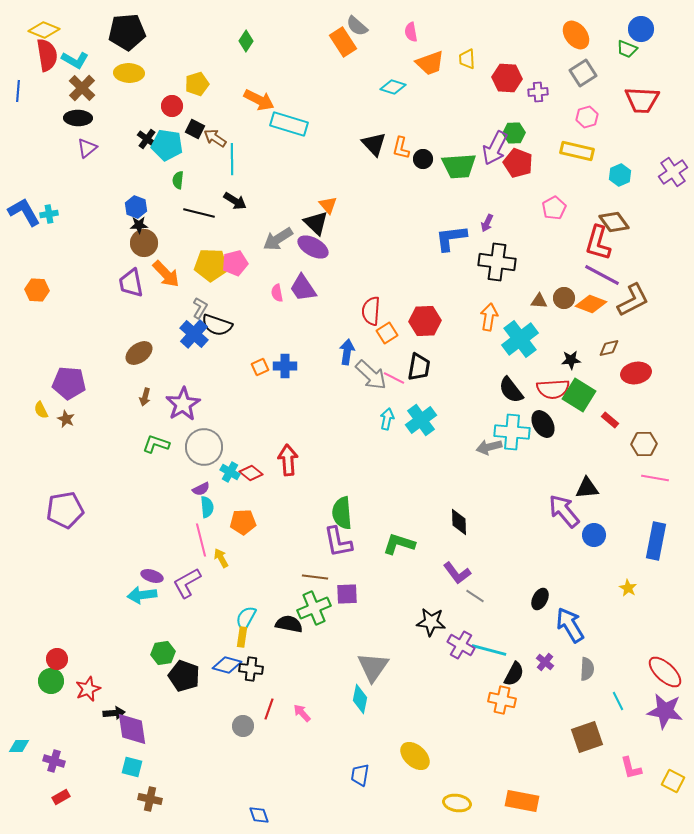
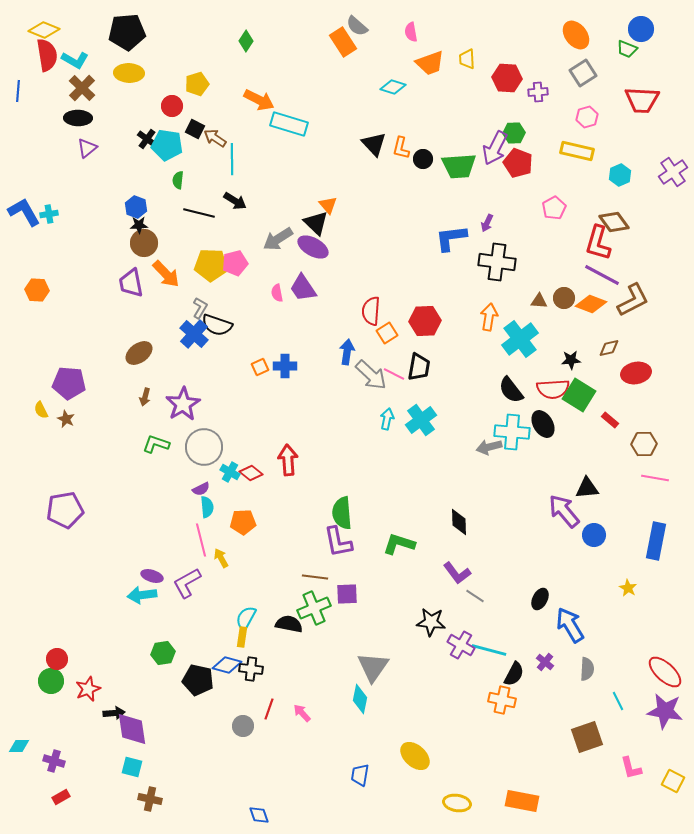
pink line at (394, 378): moved 4 px up
black pentagon at (184, 676): moved 14 px right, 4 px down; rotated 8 degrees counterclockwise
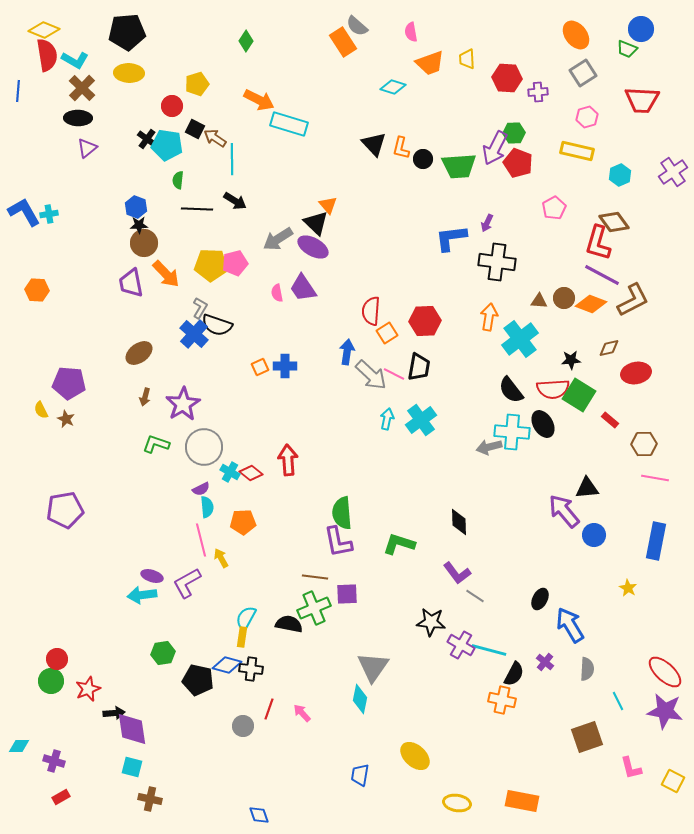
black line at (199, 213): moved 2 px left, 4 px up; rotated 12 degrees counterclockwise
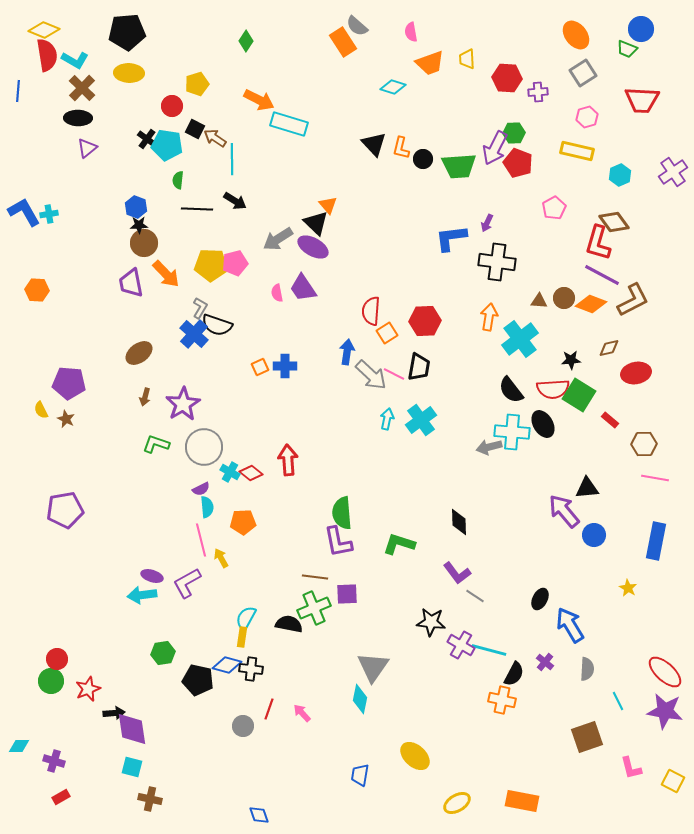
yellow ellipse at (457, 803): rotated 40 degrees counterclockwise
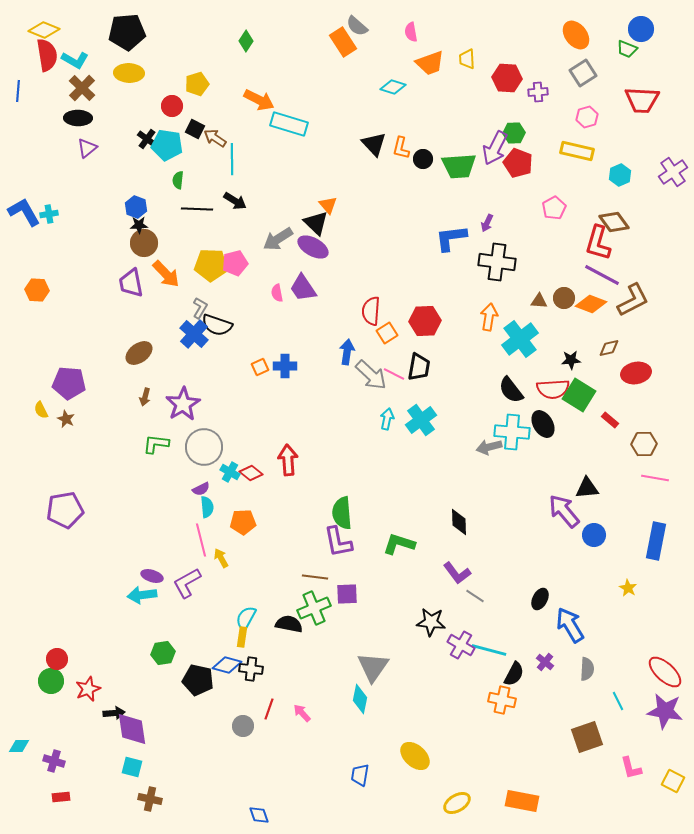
green L-shape at (156, 444): rotated 12 degrees counterclockwise
red rectangle at (61, 797): rotated 24 degrees clockwise
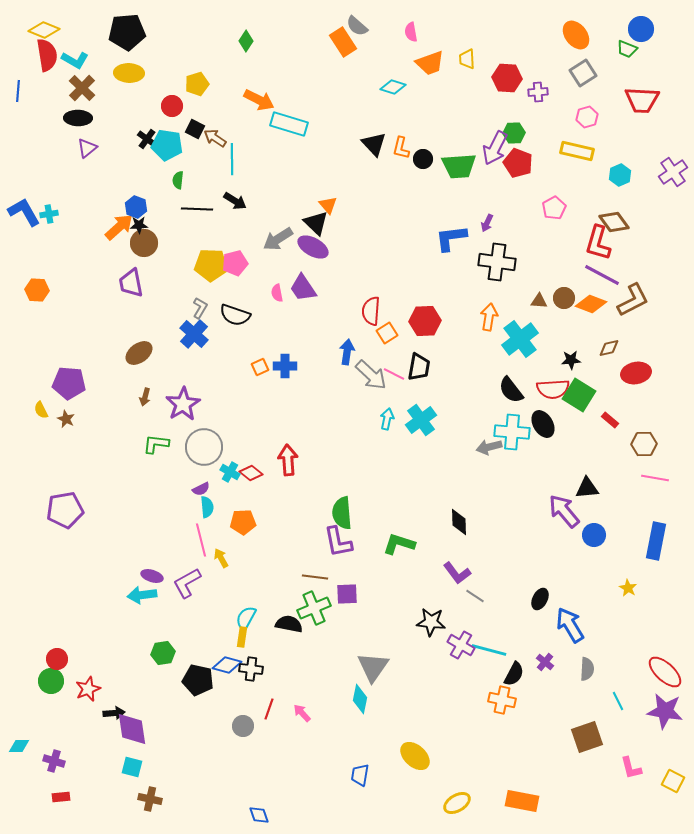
orange arrow at (166, 274): moved 47 px left, 47 px up; rotated 88 degrees counterclockwise
black semicircle at (217, 325): moved 18 px right, 10 px up
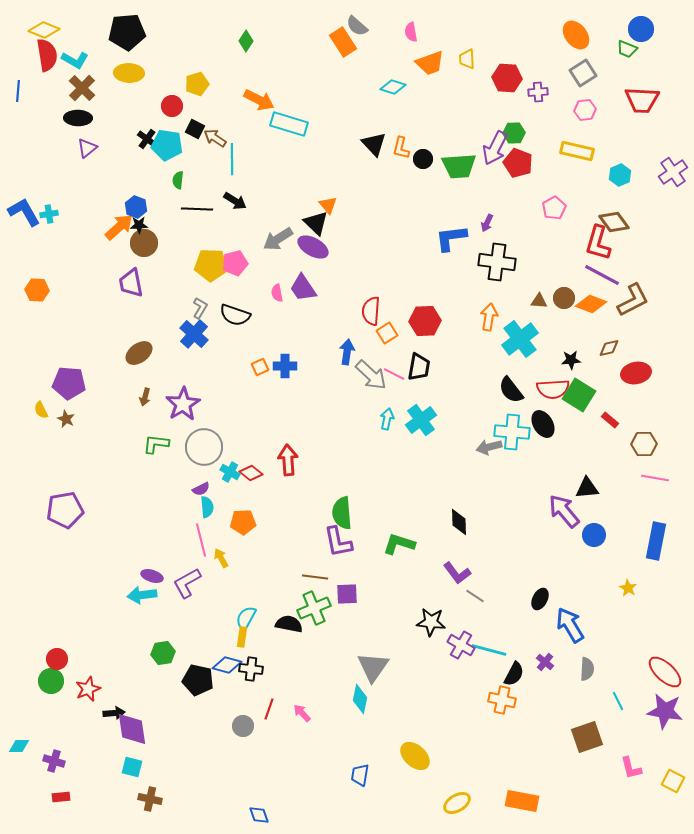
pink hexagon at (587, 117): moved 2 px left, 7 px up; rotated 10 degrees clockwise
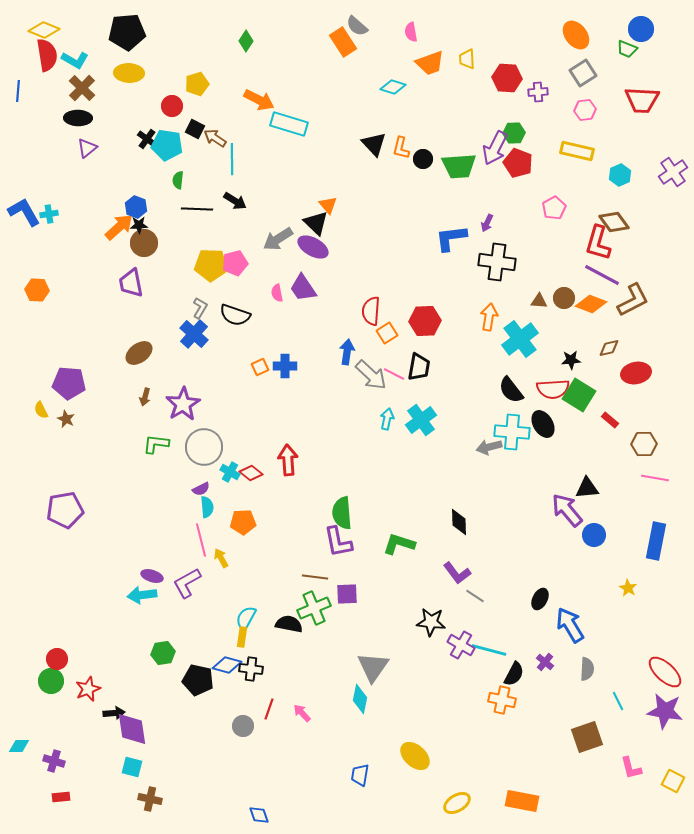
purple arrow at (564, 511): moved 3 px right, 1 px up
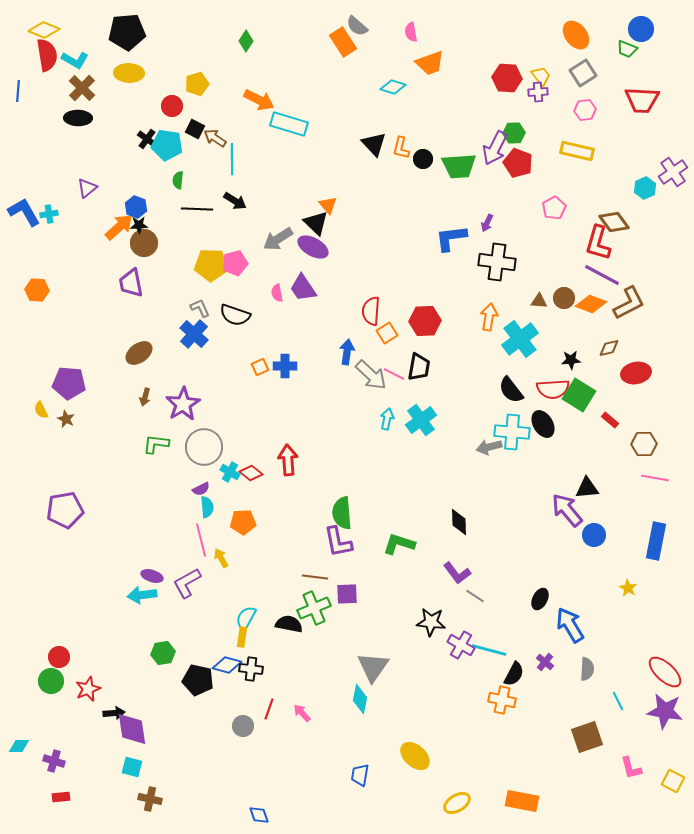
yellow trapezoid at (467, 59): moved 74 px right, 17 px down; rotated 145 degrees clockwise
purple triangle at (87, 148): moved 40 px down
cyan hexagon at (620, 175): moved 25 px right, 13 px down
brown L-shape at (633, 300): moved 4 px left, 3 px down
gray L-shape at (200, 308): rotated 55 degrees counterclockwise
red circle at (57, 659): moved 2 px right, 2 px up
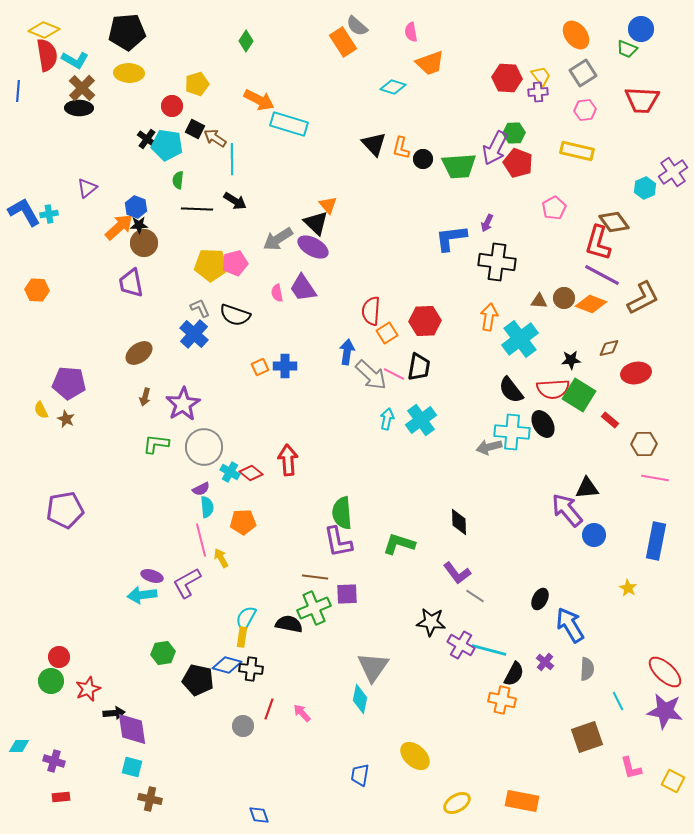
black ellipse at (78, 118): moved 1 px right, 10 px up
brown L-shape at (629, 303): moved 14 px right, 5 px up
